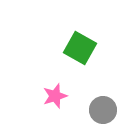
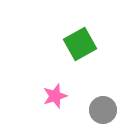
green square: moved 4 px up; rotated 32 degrees clockwise
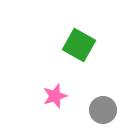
green square: moved 1 px left, 1 px down; rotated 32 degrees counterclockwise
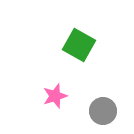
gray circle: moved 1 px down
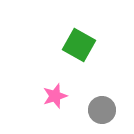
gray circle: moved 1 px left, 1 px up
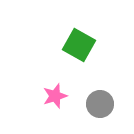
gray circle: moved 2 px left, 6 px up
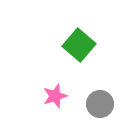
green square: rotated 12 degrees clockwise
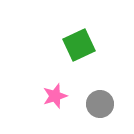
green square: rotated 24 degrees clockwise
